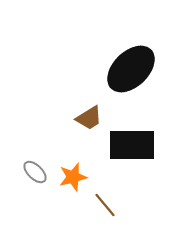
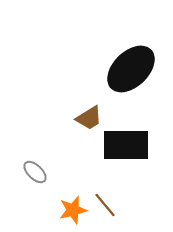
black rectangle: moved 6 px left
orange star: moved 33 px down
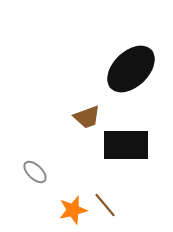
brown trapezoid: moved 2 px left, 1 px up; rotated 12 degrees clockwise
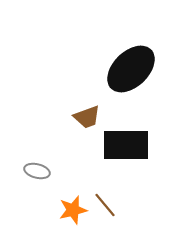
gray ellipse: moved 2 px right, 1 px up; rotated 30 degrees counterclockwise
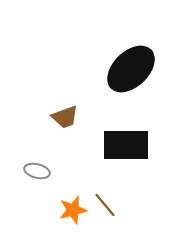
brown trapezoid: moved 22 px left
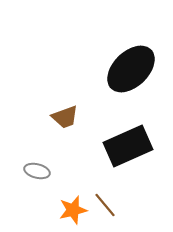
black rectangle: moved 2 px right, 1 px down; rotated 24 degrees counterclockwise
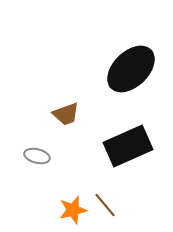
brown trapezoid: moved 1 px right, 3 px up
gray ellipse: moved 15 px up
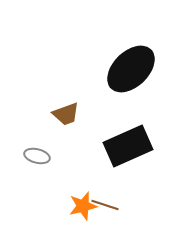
brown line: rotated 32 degrees counterclockwise
orange star: moved 10 px right, 4 px up
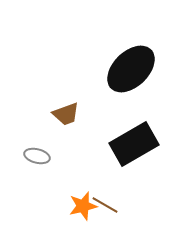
black rectangle: moved 6 px right, 2 px up; rotated 6 degrees counterclockwise
brown line: rotated 12 degrees clockwise
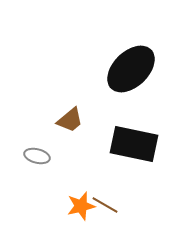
brown trapezoid: moved 4 px right, 6 px down; rotated 20 degrees counterclockwise
black rectangle: rotated 42 degrees clockwise
orange star: moved 2 px left
